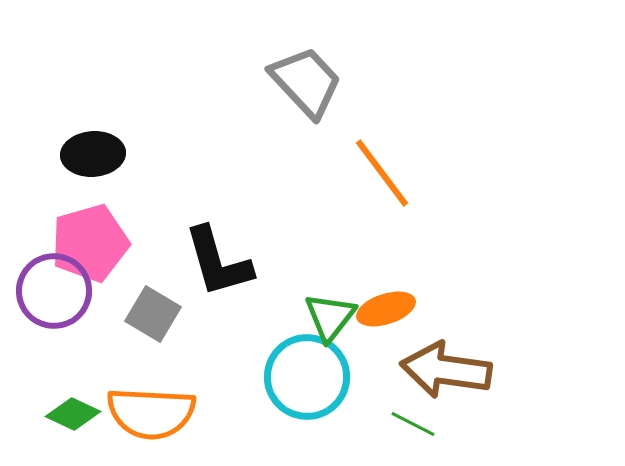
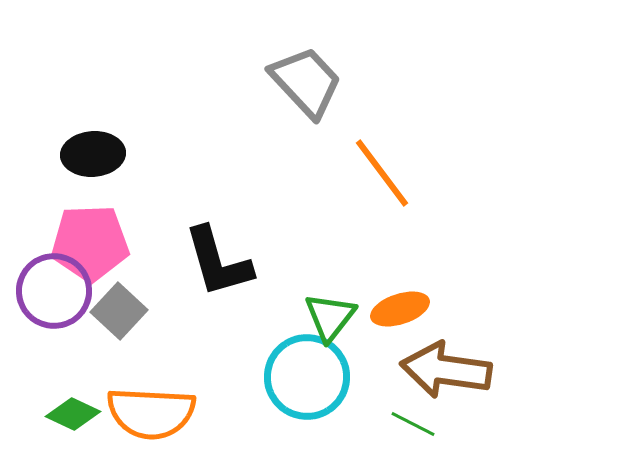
pink pentagon: rotated 14 degrees clockwise
orange ellipse: moved 14 px right
gray square: moved 34 px left, 3 px up; rotated 12 degrees clockwise
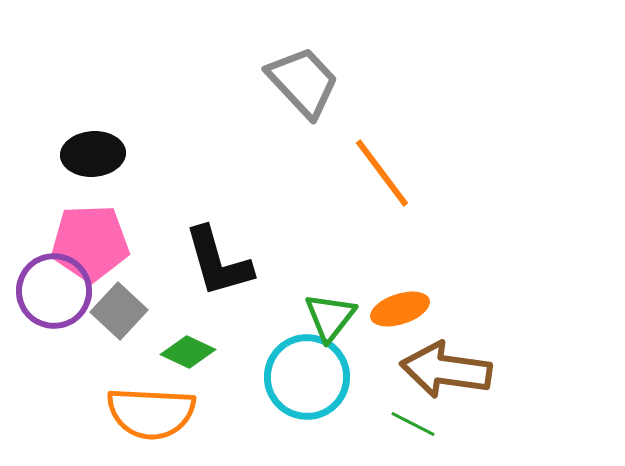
gray trapezoid: moved 3 px left
green diamond: moved 115 px right, 62 px up
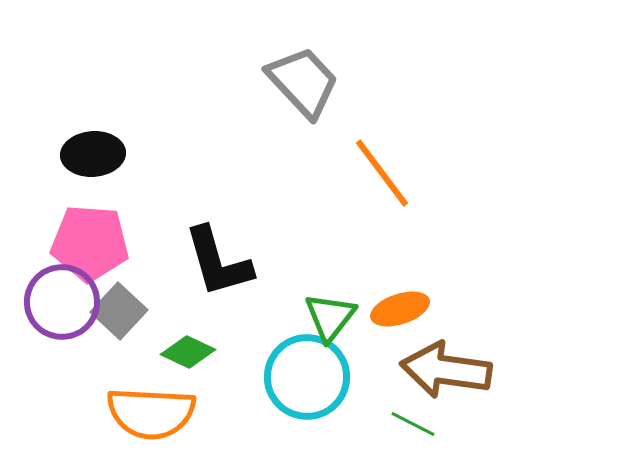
pink pentagon: rotated 6 degrees clockwise
purple circle: moved 8 px right, 11 px down
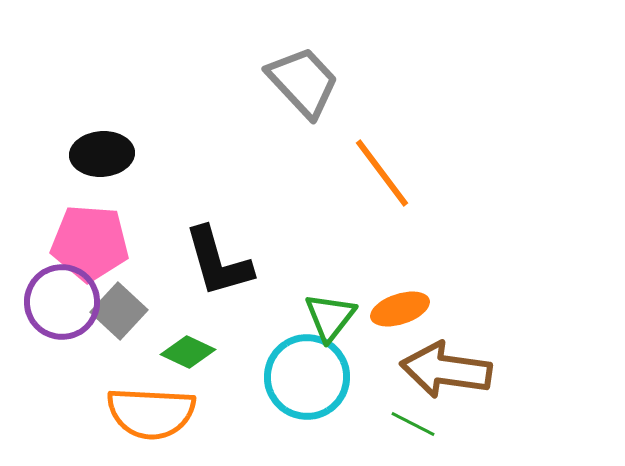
black ellipse: moved 9 px right
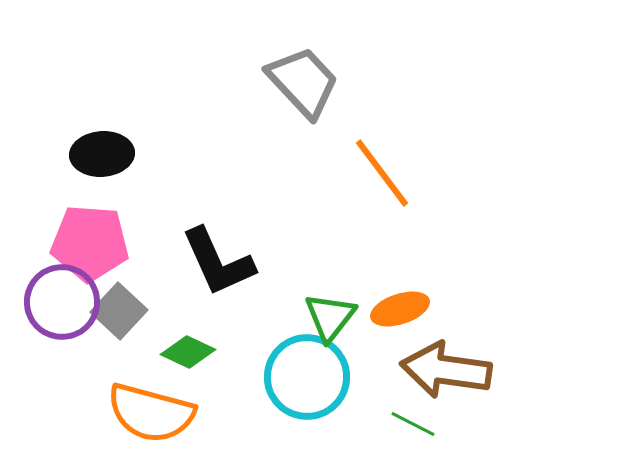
black L-shape: rotated 8 degrees counterclockwise
orange semicircle: rotated 12 degrees clockwise
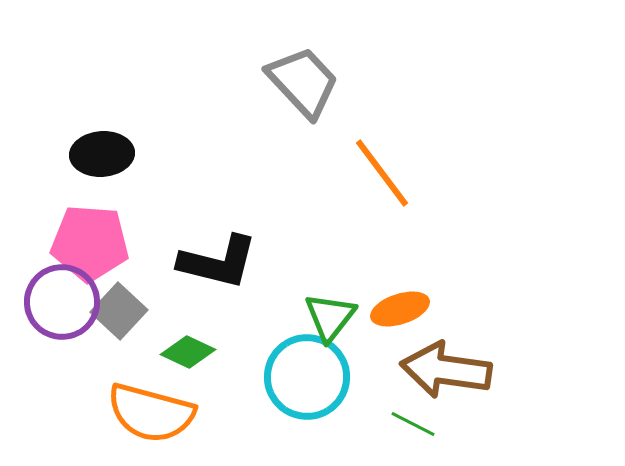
black L-shape: rotated 52 degrees counterclockwise
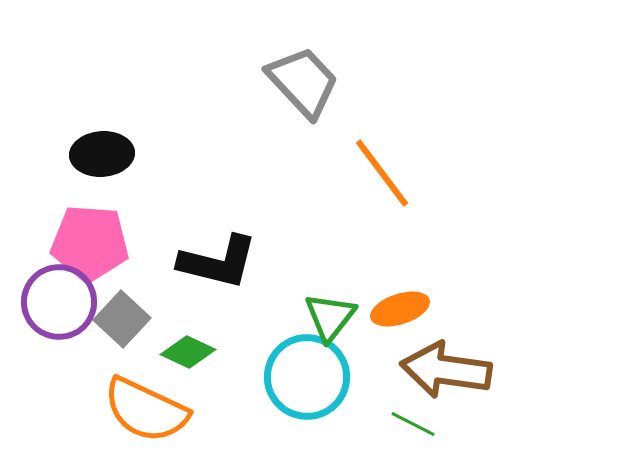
purple circle: moved 3 px left
gray square: moved 3 px right, 8 px down
orange semicircle: moved 5 px left, 3 px up; rotated 10 degrees clockwise
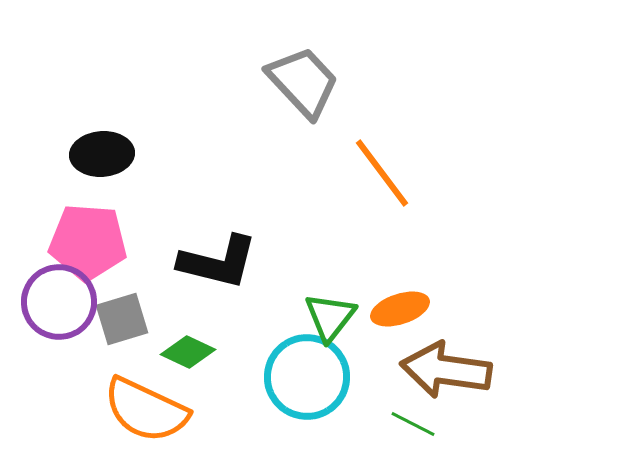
pink pentagon: moved 2 px left, 1 px up
gray square: rotated 30 degrees clockwise
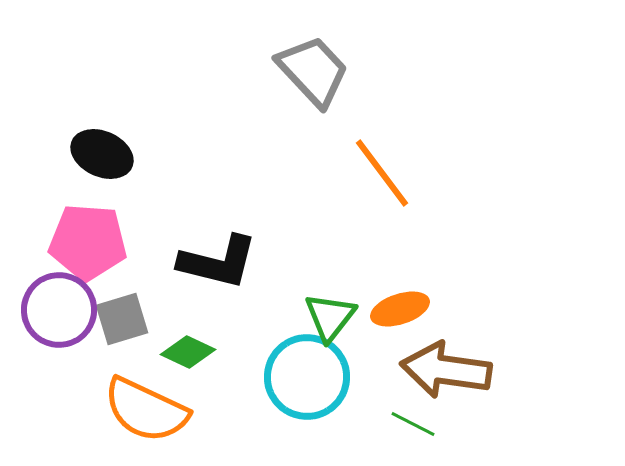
gray trapezoid: moved 10 px right, 11 px up
black ellipse: rotated 28 degrees clockwise
purple circle: moved 8 px down
